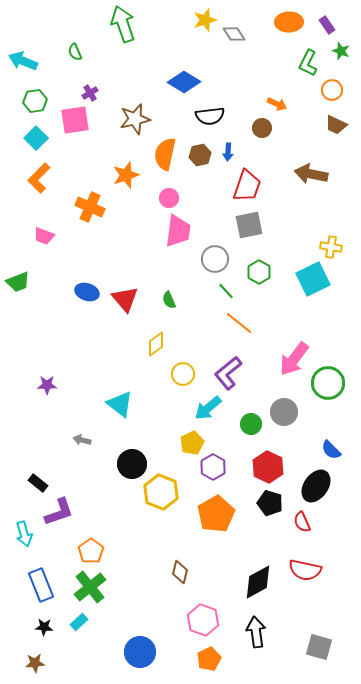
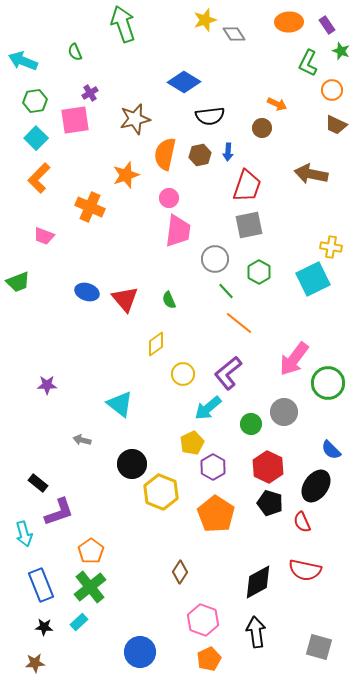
orange pentagon at (216, 514): rotated 9 degrees counterclockwise
brown diamond at (180, 572): rotated 20 degrees clockwise
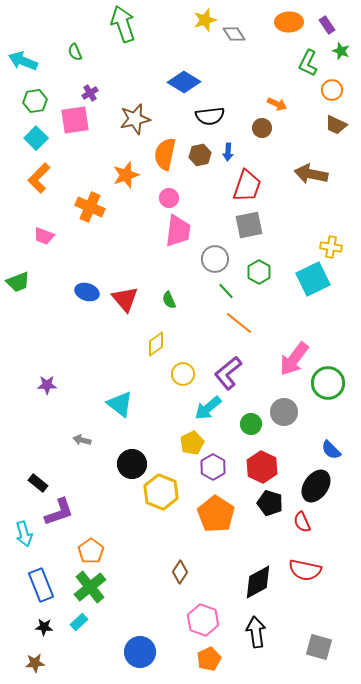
red hexagon at (268, 467): moved 6 px left
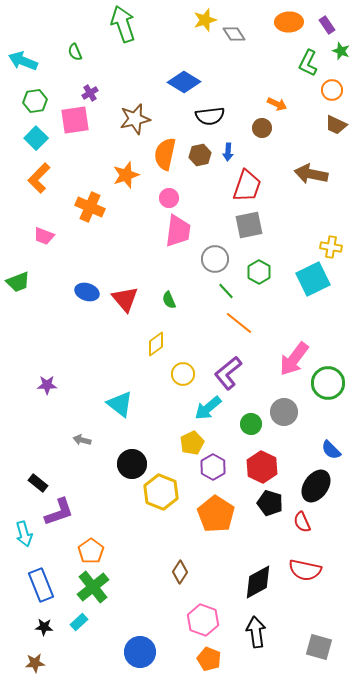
green cross at (90, 587): moved 3 px right
orange pentagon at (209, 659): rotated 25 degrees counterclockwise
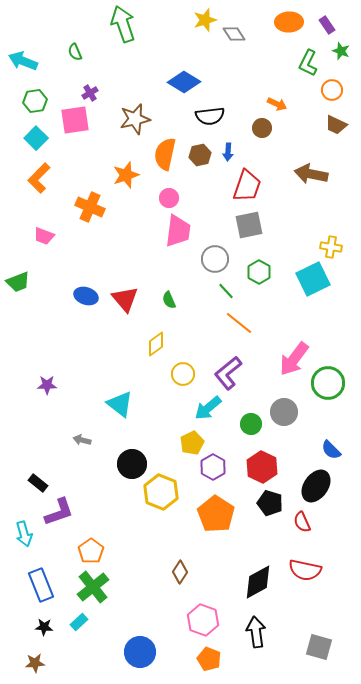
blue ellipse at (87, 292): moved 1 px left, 4 px down
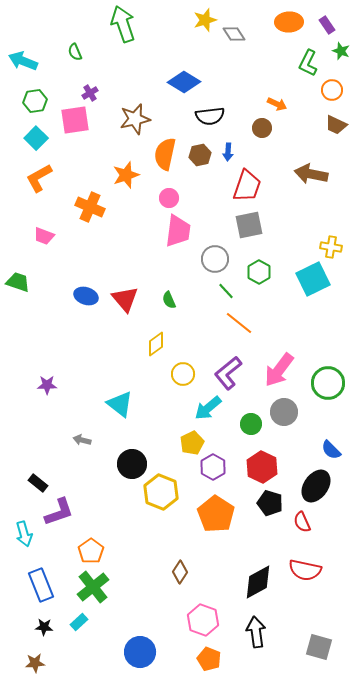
orange L-shape at (39, 178): rotated 16 degrees clockwise
green trapezoid at (18, 282): rotated 140 degrees counterclockwise
pink arrow at (294, 359): moved 15 px left, 11 px down
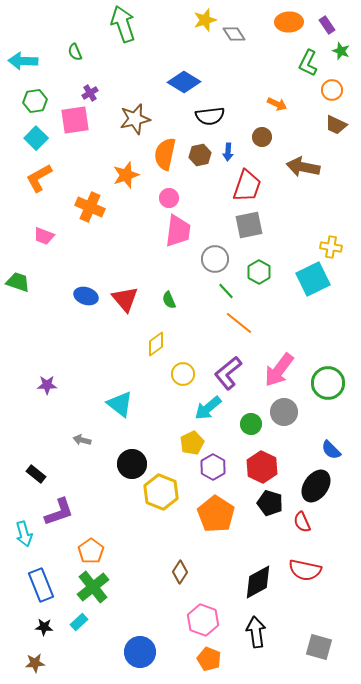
cyan arrow at (23, 61): rotated 20 degrees counterclockwise
brown circle at (262, 128): moved 9 px down
brown arrow at (311, 174): moved 8 px left, 7 px up
black rectangle at (38, 483): moved 2 px left, 9 px up
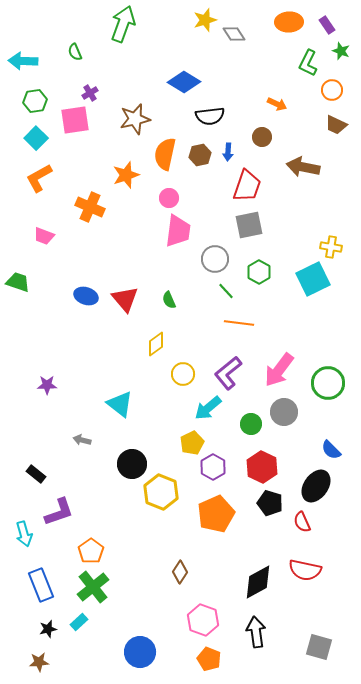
green arrow at (123, 24): rotated 39 degrees clockwise
orange line at (239, 323): rotated 32 degrees counterclockwise
orange pentagon at (216, 514): rotated 15 degrees clockwise
black star at (44, 627): moved 4 px right, 2 px down; rotated 18 degrees counterclockwise
brown star at (35, 663): moved 4 px right, 1 px up
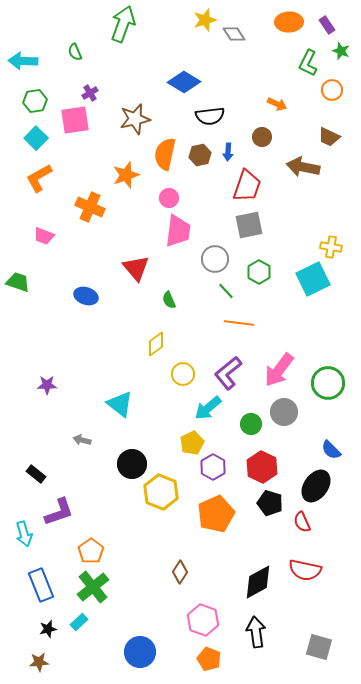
brown trapezoid at (336, 125): moved 7 px left, 12 px down
red triangle at (125, 299): moved 11 px right, 31 px up
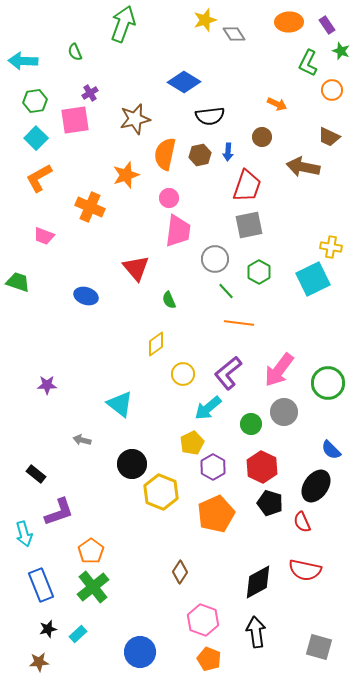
cyan rectangle at (79, 622): moved 1 px left, 12 px down
